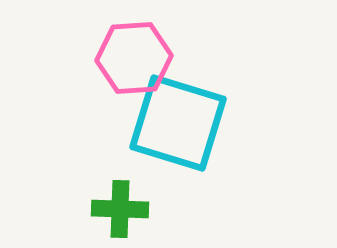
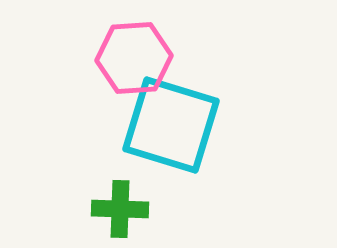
cyan square: moved 7 px left, 2 px down
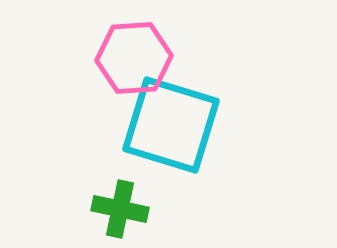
green cross: rotated 10 degrees clockwise
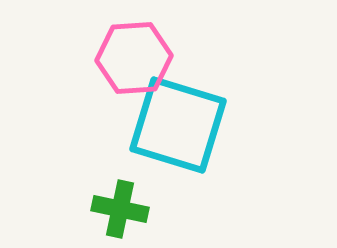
cyan square: moved 7 px right
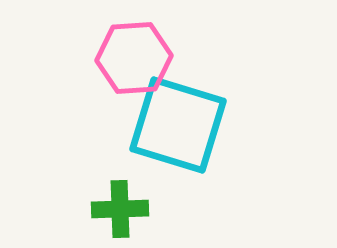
green cross: rotated 14 degrees counterclockwise
